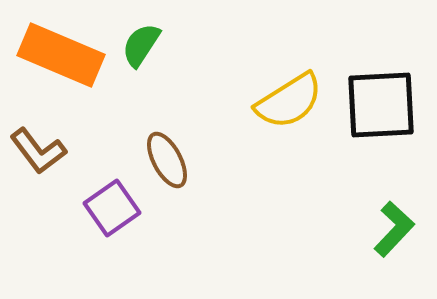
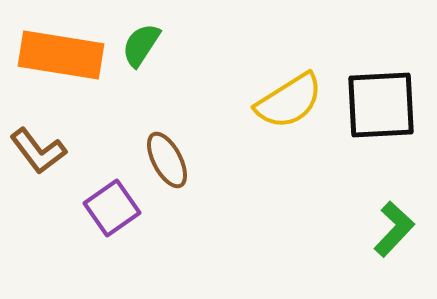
orange rectangle: rotated 14 degrees counterclockwise
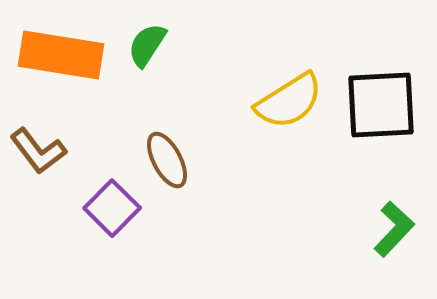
green semicircle: moved 6 px right
purple square: rotated 10 degrees counterclockwise
